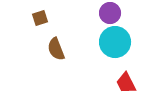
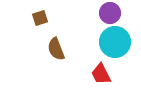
red trapezoid: moved 25 px left, 9 px up
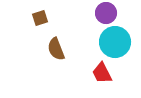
purple circle: moved 4 px left
red trapezoid: moved 1 px right, 1 px up
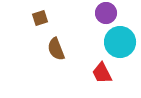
cyan circle: moved 5 px right
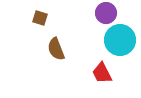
brown square: rotated 35 degrees clockwise
cyan circle: moved 2 px up
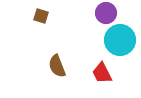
brown square: moved 1 px right, 2 px up
brown semicircle: moved 1 px right, 17 px down
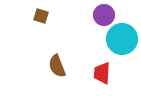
purple circle: moved 2 px left, 2 px down
cyan circle: moved 2 px right, 1 px up
red trapezoid: rotated 30 degrees clockwise
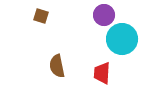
brown semicircle: rotated 10 degrees clockwise
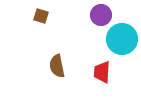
purple circle: moved 3 px left
red trapezoid: moved 1 px up
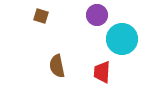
purple circle: moved 4 px left
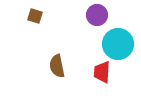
brown square: moved 6 px left
cyan circle: moved 4 px left, 5 px down
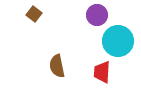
brown square: moved 1 px left, 2 px up; rotated 21 degrees clockwise
cyan circle: moved 3 px up
